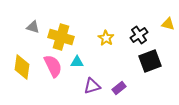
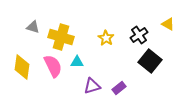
yellow triangle: rotated 16 degrees clockwise
black square: rotated 30 degrees counterclockwise
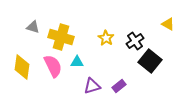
black cross: moved 4 px left, 6 px down
purple rectangle: moved 2 px up
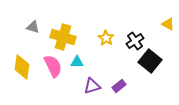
yellow cross: moved 2 px right
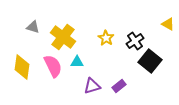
yellow cross: rotated 20 degrees clockwise
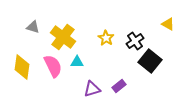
purple triangle: moved 3 px down
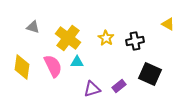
yellow cross: moved 5 px right, 1 px down
black cross: rotated 24 degrees clockwise
black square: moved 13 px down; rotated 15 degrees counterclockwise
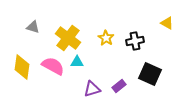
yellow triangle: moved 1 px left, 1 px up
pink semicircle: rotated 35 degrees counterclockwise
